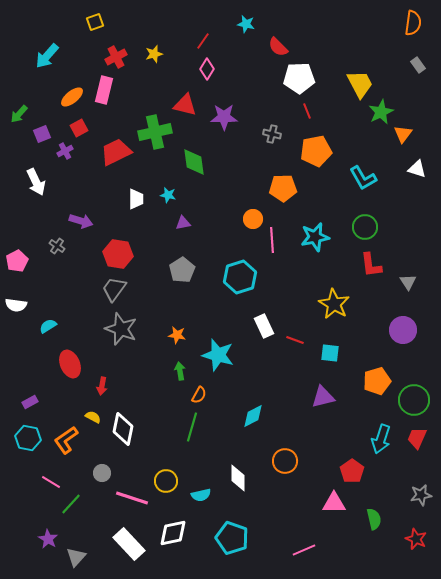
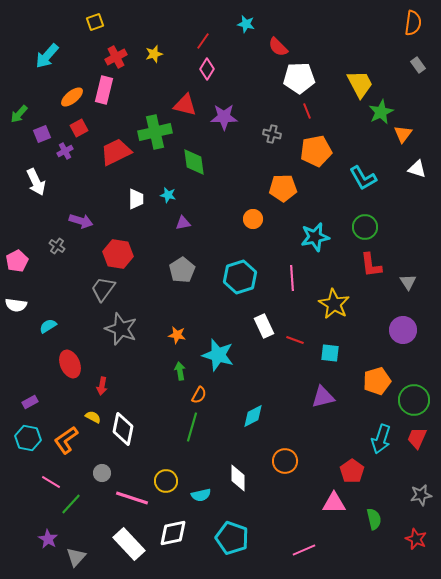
pink line at (272, 240): moved 20 px right, 38 px down
gray trapezoid at (114, 289): moved 11 px left
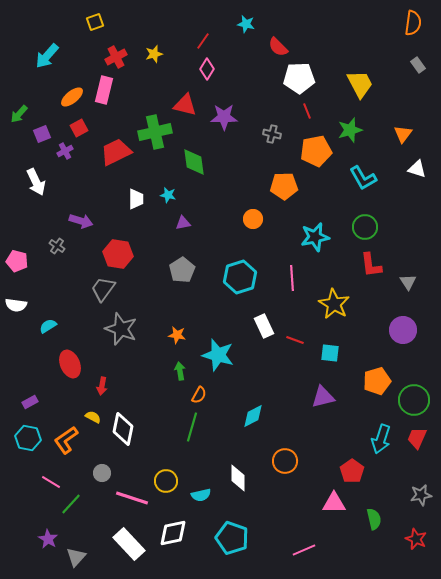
green star at (381, 112): moved 31 px left, 18 px down; rotated 10 degrees clockwise
orange pentagon at (283, 188): moved 1 px right, 2 px up
pink pentagon at (17, 261): rotated 30 degrees counterclockwise
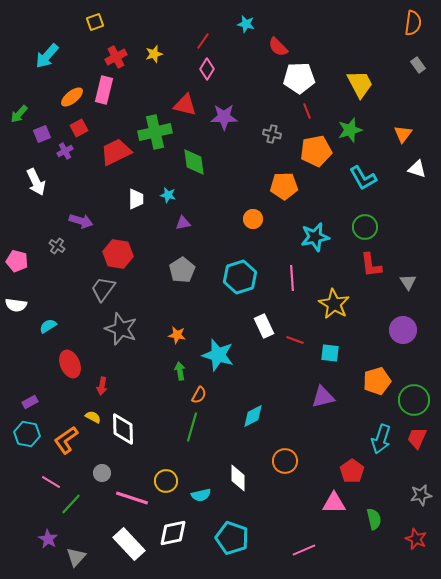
white diamond at (123, 429): rotated 12 degrees counterclockwise
cyan hexagon at (28, 438): moved 1 px left, 4 px up
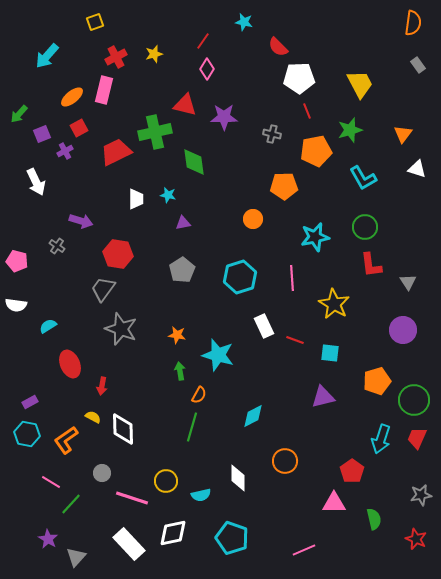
cyan star at (246, 24): moved 2 px left, 2 px up
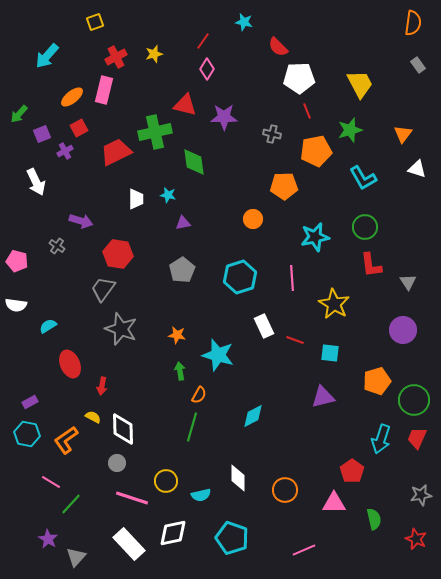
orange circle at (285, 461): moved 29 px down
gray circle at (102, 473): moved 15 px right, 10 px up
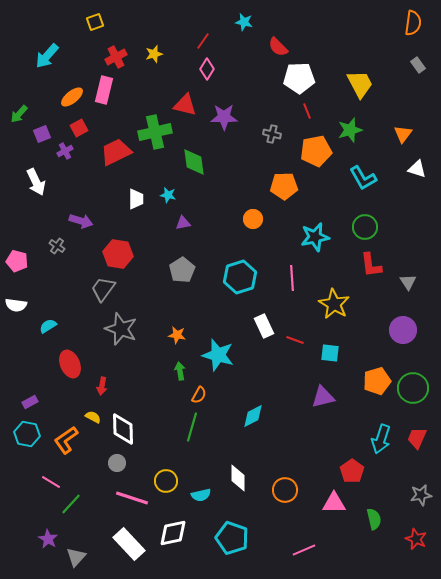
green circle at (414, 400): moved 1 px left, 12 px up
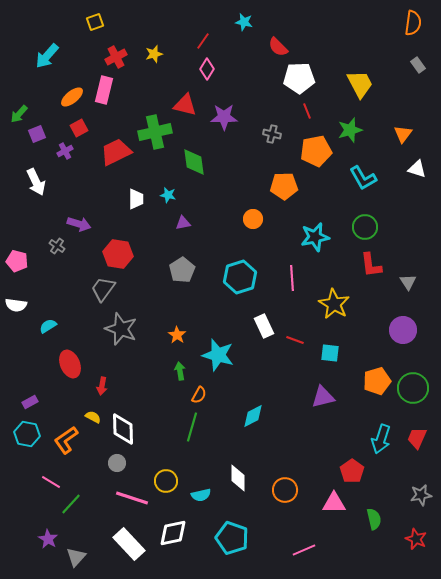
purple square at (42, 134): moved 5 px left
purple arrow at (81, 221): moved 2 px left, 3 px down
orange star at (177, 335): rotated 24 degrees clockwise
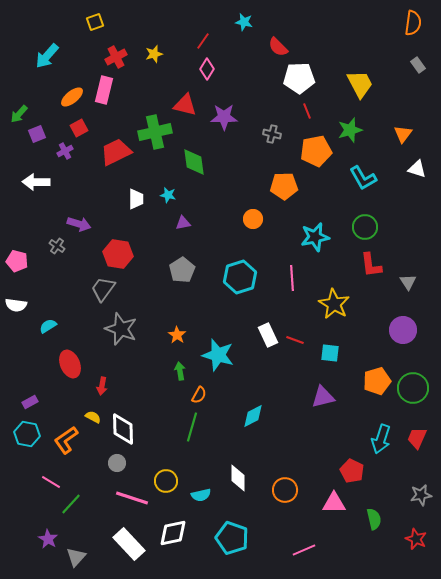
white arrow at (36, 182): rotated 116 degrees clockwise
white rectangle at (264, 326): moved 4 px right, 9 px down
red pentagon at (352, 471): rotated 10 degrees counterclockwise
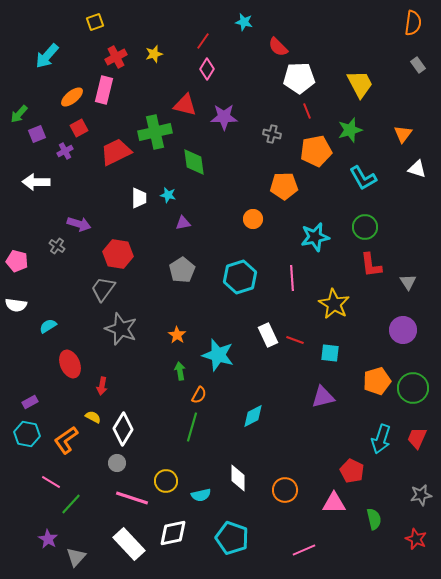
white trapezoid at (136, 199): moved 3 px right, 1 px up
white diamond at (123, 429): rotated 32 degrees clockwise
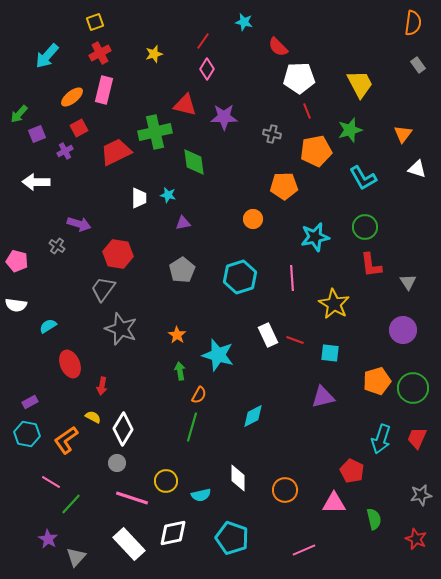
red cross at (116, 57): moved 16 px left, 4 px up
